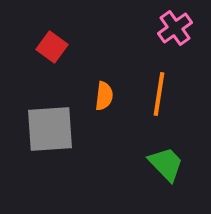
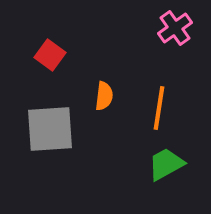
red square: moved 2 px left, 8 px down
orange line: moved 14 px down
green trapezoid: rotated 75 degrees counterclockwise
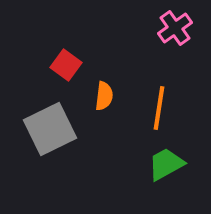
red square: moved 16 px right, 10 px down
gray square: rotated 22 degrees counterclockwise
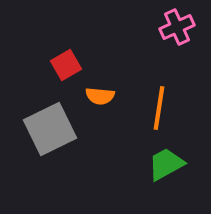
pink cross: moved 2 px right, 1 px up; rotated 12 degrees clockwise
red square: rotated 24 degrees clockwise
orange semicircle: moved 4 px left; rotated 88 degrees clockwise
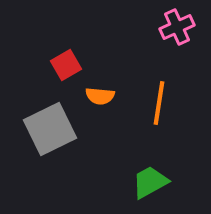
orange line: moved 5 px up
green trapezoid: moved 16 px left, 18 px down
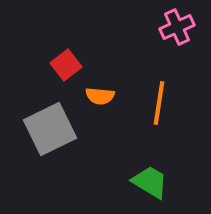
red square: rotated 8 degrees counterclockwise
green trapezoid: rotated 60 degrees clockwise
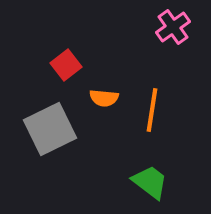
pink cross: moved 4 px left; rotated 12 degrees counterclockwise
orange semicircle: moved 4 px right, 2 px down
orange line: moved 7 px left, 7 px down
green trapezoid: rotated 6 degrees clockwise
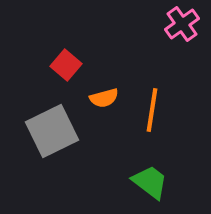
pink cross: moved 9 px right, 3 px up
red square: rotated 12 degrees counterclockwise
orange semicircle: rotated 20 degrees counterclockwise
gray square: moved 2 px right, 2 px down
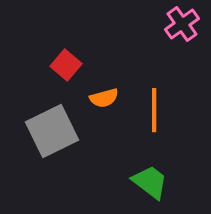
orange line: moved 2 px right; rotated 9 degrees counterclockwise
